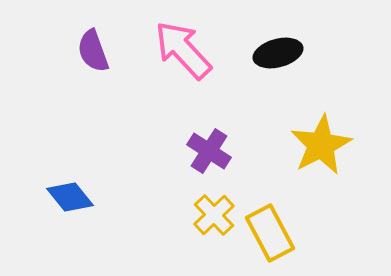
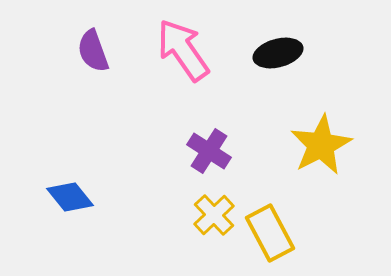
pink arrow: rotated 8 degrees clockwise
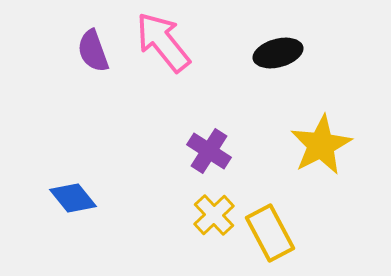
pink arrow: moved 20 px left, 8 px up; rotated 4 degrees counterclockwise
blue diamond: moved 3 px right, 1 px down
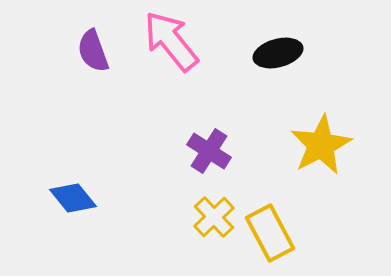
pink arrow: moved 8 px right, 1 px up
yellow cross: moved 2 px down
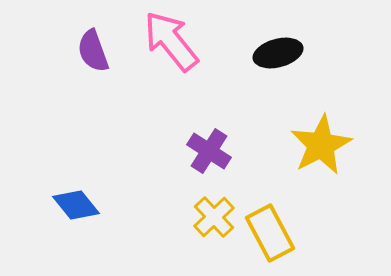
blue diamond: moved 3 px right, 7 px down
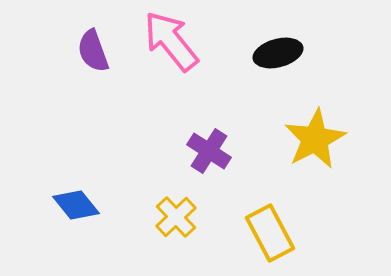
yellow star: moved 6 px left, 6 px up
yellow cross: moved 38 px left
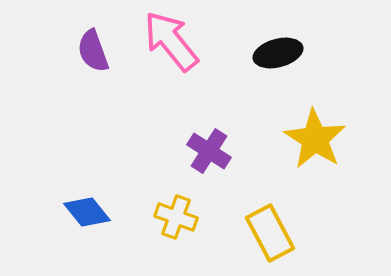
yellow star: rotated 12 degrees counterclockwise
blue diamond: moved 11 px right, 7 px down
yellow cross: rotated 27 degrees counterclockwise
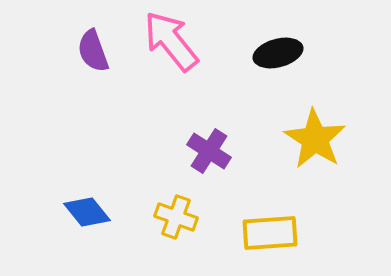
yellow rectangle: rotated 66 degrees counterclockwise
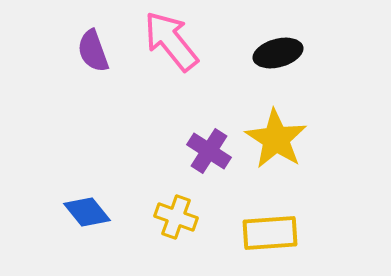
yellow star: moved 39 px left
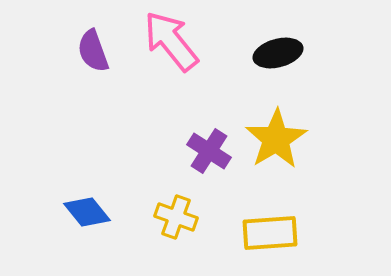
yellow star: rotated 8 degrees clockwise
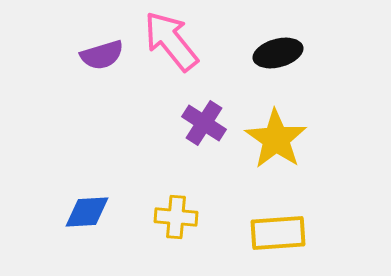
purple semicircle: moved 9 px right, 4 px down; rotated 87 degrees counterclockwise
yellow star: rotated 6 degrees counterclockwise
purple cross: moved 5 px left, 28 px up
blue diamond: rotated 54 degrees counterclockwise
yellow cross: rotated 15 degrees counterclockwise
yellow rectangle: moved 8 px right
